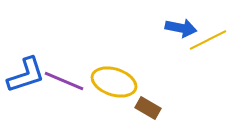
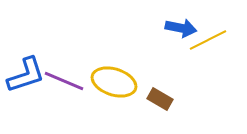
brown rectangle: moved 12 px right, 9 px up
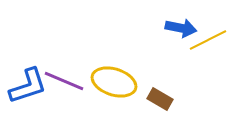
blue L-shape: moved 2 px right, 11 px down
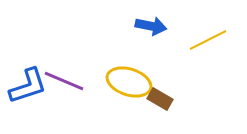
blue arrow: moved 30 px left, 2 px up
yellow ellipse: moved 15 px right
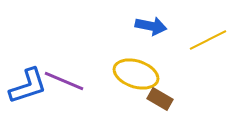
yellow ellipse: moved 7 px right, 8 px up
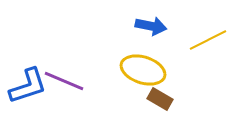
yellow ellipse: moved 7 px right, 4 px up
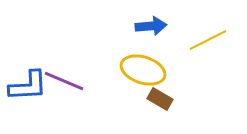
blue arrow: rotated 16 degrees counterclockwise
blue L-shape: rotated 15 degrees clockwise
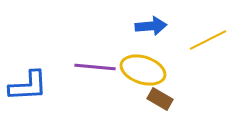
purple line: moved 31 px right, 14 px up; rotated 18 degrees counterclockwise
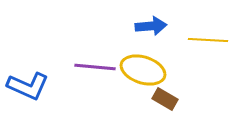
yellow line: rotated 30 degrees clockwise
blue L-shape: rotated 27 degrees clockwise
brown rectangle: moved 5 px right
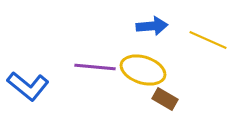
blue arrow: moved 1 px right
yellow line: rotated 21 degrees clockwise
blue L-shape: rotated 15 degrees clockwise
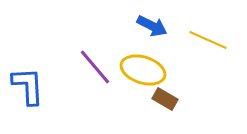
blue arrow: rotated 32 degrees clockwise
purple line: rotated 45 degrees clockwise
blue L-shape: rotated 132 degrees counterclockwise
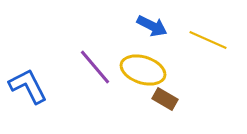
blue L-shape: rotated 24 degrees counterclockwise
